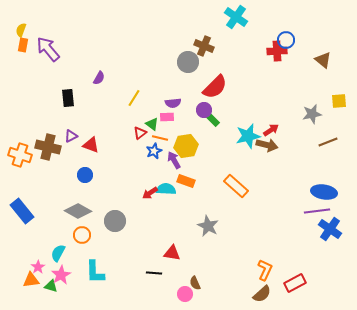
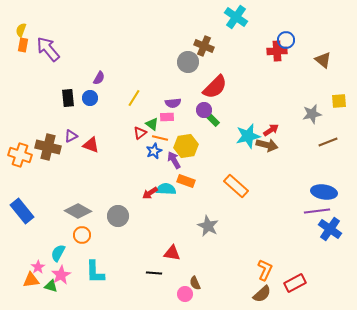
blue circle at (85, 175): moved 5 px right, 77 px up
gray circle at (115, 221): moved 3 px right, 5 px up
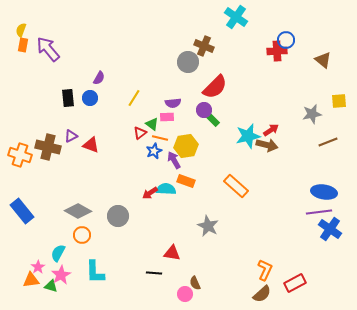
purple line at (317, 211): moved 2 px right, 1 px down
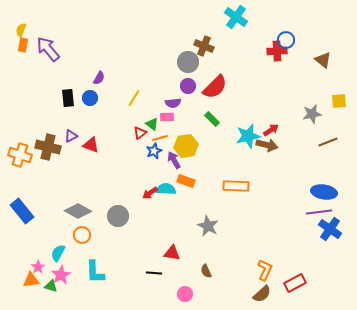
purple circle at (204, 110): moved 16 px left, 24 px up
orange line at (160, 138): rotated 28 degrees counterclockwise
orange rectangle at (236, 186): rotated 40 degrees counterclockwise
brown semicircle at (195, 283): moved 11 px right, 12 px up
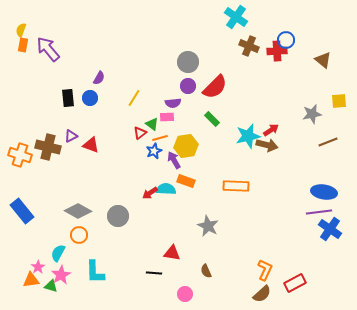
brown cross at (204, 46): moved 45 px right
orange circle at (82, 235): moved 3 px left
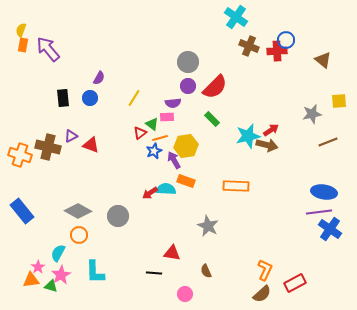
black rectangle at (68, 98): moved 5 px left
